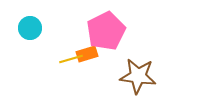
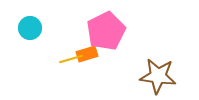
brown star: moved 20 px right
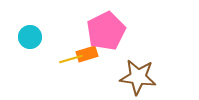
cyan circle: moved 9 px down
brown star: moved 20 px left, 1 px down
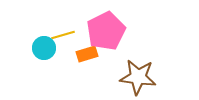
cyan circle: moved 14 px right, 11 px down
yellow line: moved 8 px left, 24 px up
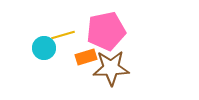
pink pentagon: rotated 15 degrees clockwise
orange rectangle: moved 1 px left, 3 px down
brown star: moved 27 px left, 9 px up; rotated 9 degrees counterclockwise
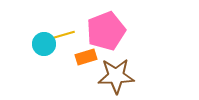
pink pentagon: rotated 9 degrees counterclockwise
cyan circle: moved 4 px up
brown star: moved 5 px right, 8 px down
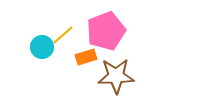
yellow line: rotated 25 degrees counterclockwise
cyan circle: moved 2 px left, 3 px down
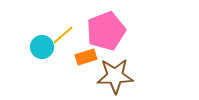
brown star: moved 1 px left
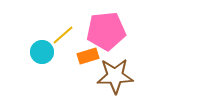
pink pentagon: rotated 15 degrees clockwise
cyan circle: moved 5 px down
orange rectangle: moved 2 px right, 1 px up
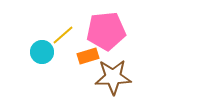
brown star: moved 2 px left, 1 px down
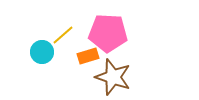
pink pentagon: moved 2 px right, 2 px down; rotated 9 degrees clockwise
brown star: rotated 21 degrees clockwise
